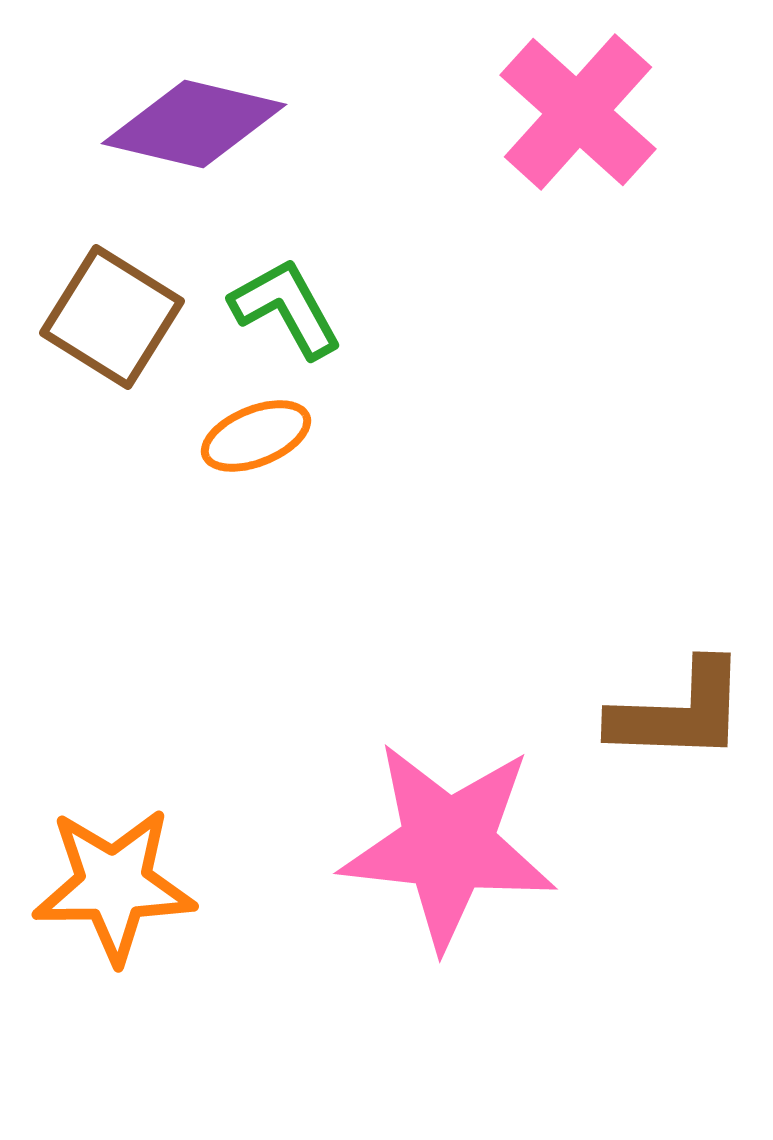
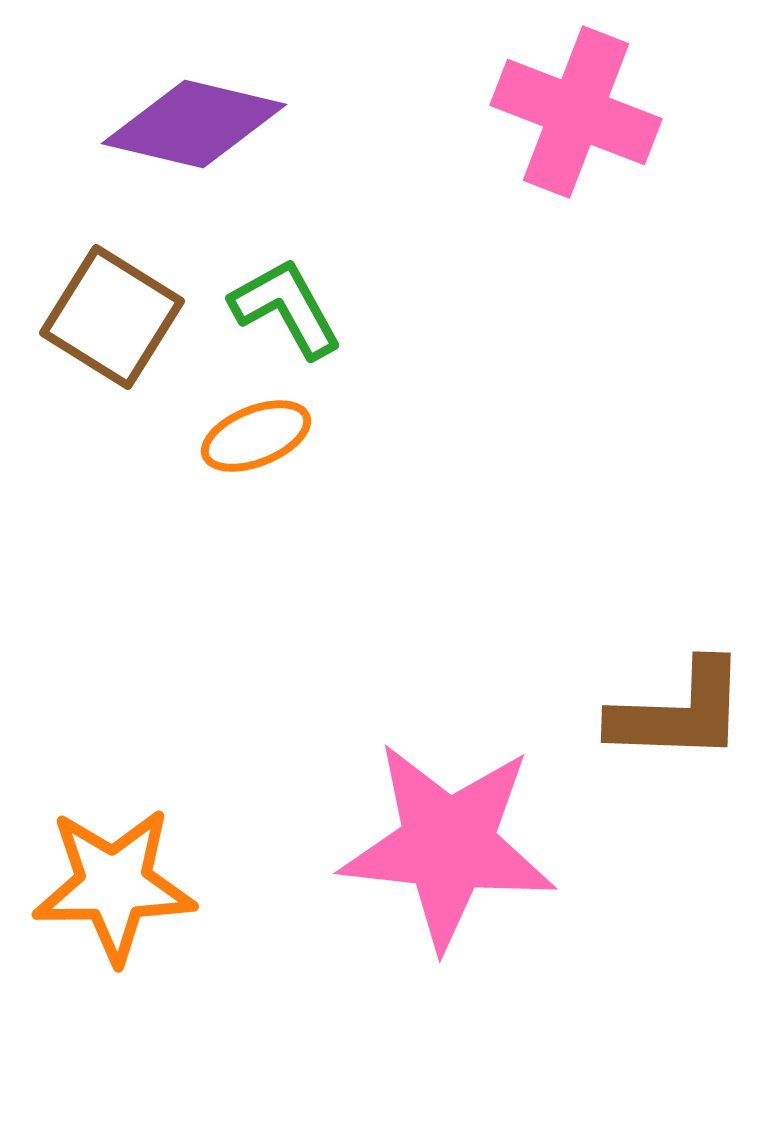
pink cross: moved 2 px left; rotated 21 degrees counterclockwise
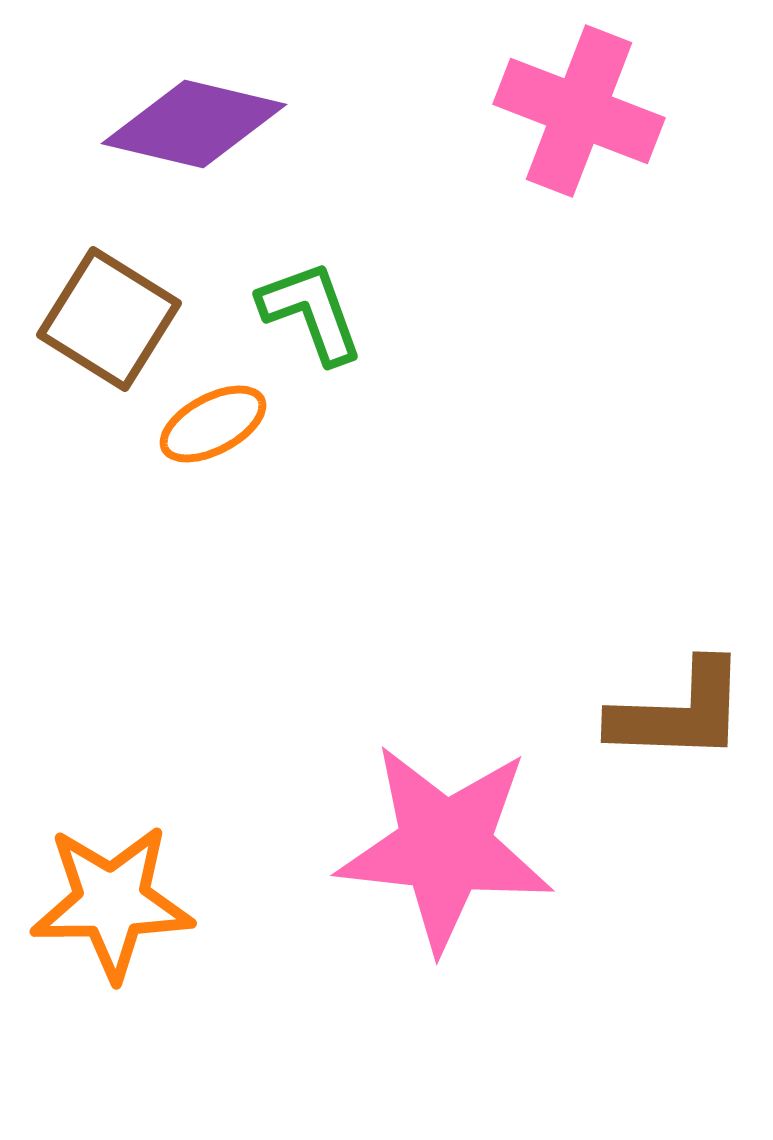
pink cross: moved 3 px right, 1 px up
green L-shape: moved 25 px right, 4 px down; rotated 9 degrees clockwise
brown square: moved 3 px left, 2 px down
orange ellipse: moved 43 px left, 12 px up; rotated 6 degrees counterclockwise
pink star: moved 3 px left, 2 px down
orange star: moved 2 px left, 17 px down
